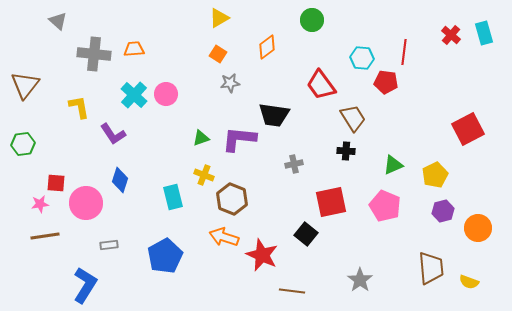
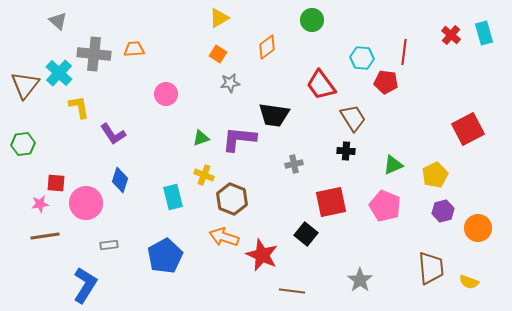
cyan cross at (134, 95): moved 75 px left, 22 px up
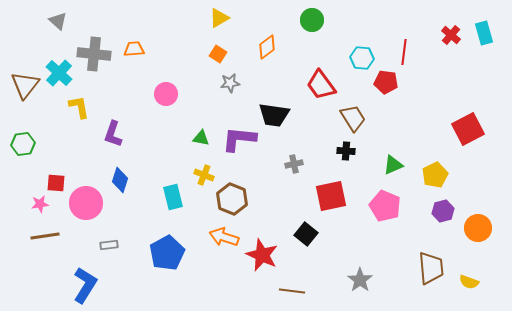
purple L-shape at (113, 134): rotated 52 degrees clockwise
green triangle at (201, 138): rotated 30 degrees clockwise
red square at (331, 202): moved 6 px up
blue pentagon at (165, 256): moved 2 px right, 3 px up
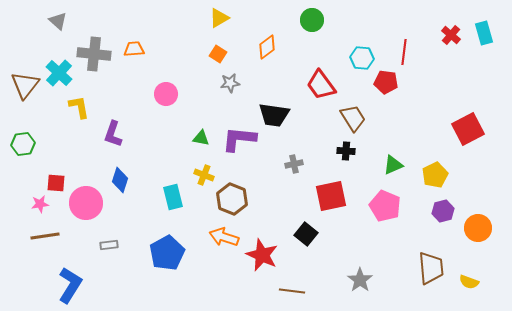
blue L-shape at (85, 285): moved 15 px left
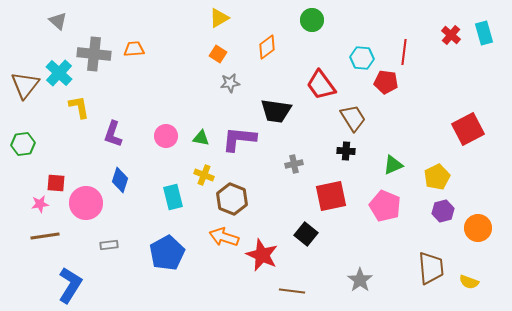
pink circle at (166, 94): moved 42 px down
black trapezoid at (274, 115): moved 2 px right, 4 px up
yellow pentagon at (435, 175): moved 2 px right, 2 px down
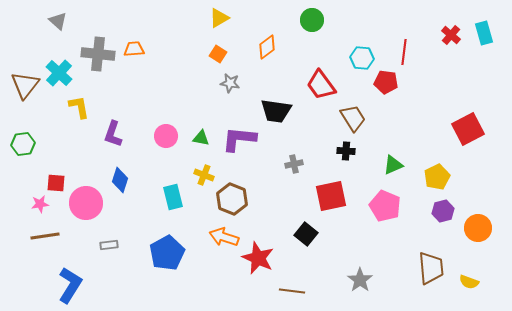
gray cross at (94, 54): moved 4 px right
gray star at (230, 83): rotated 18 degrees clockwise
red star at (262, 255): moved 4 px left, 3 px down
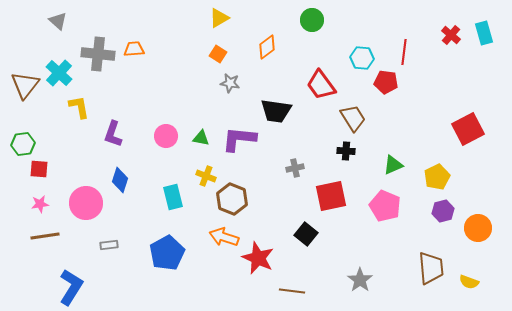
gray cross at (294, 164): moved 1 px right, 4 px down
yellow cross at (204, 175): moved 2 px right, 1 px down
red square at (56, 183): moved 17 px left, 14 px up
blue L-shape at (70, 285): moved 1 px right, 2 px down
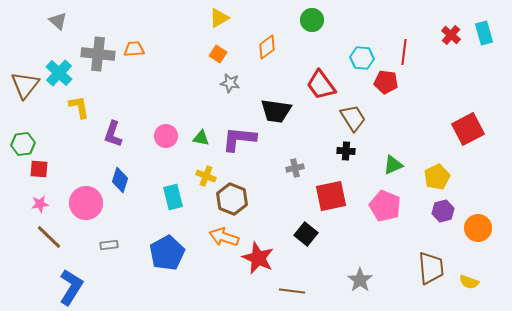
brown line at (45, 236): moved 4 px right, 1 px down; rotated 52 degrees clockwise
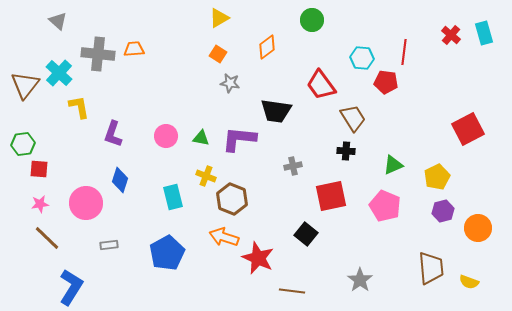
gray cross at (295, 168): moved 2 px left, 2 px up
brown line at (49, 237): moved 2 px left, 1 px down
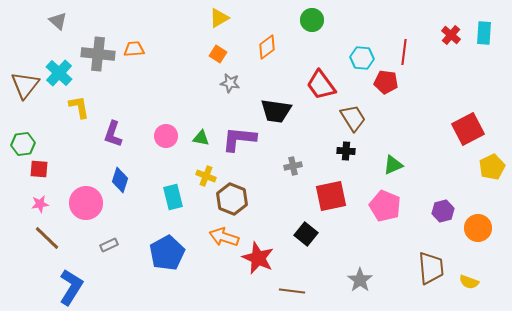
cyan rectangle at (484, 33): rotated 20 degrees clockwise
yellow pentagon at (437, 177): moved 55 px right, 10 px up
gray rectangle at (109, 245): rotated 18 degrees counterclockwise
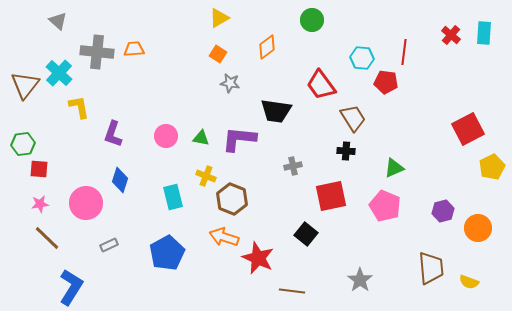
gray cross at (98, 54): moved 1 px left, 2 px up
green triangle at (393, 165): moved 1 px right, 3 px down
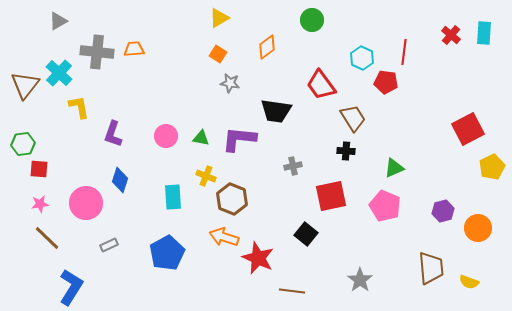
gray triangle at (58, 21): rotated 48 degrees clockwise
cyan hexagon at (362, 58): rotated 20 degrees clockwise
cyan rectangle at (173, 197): rotated 10 degrees clockwise
